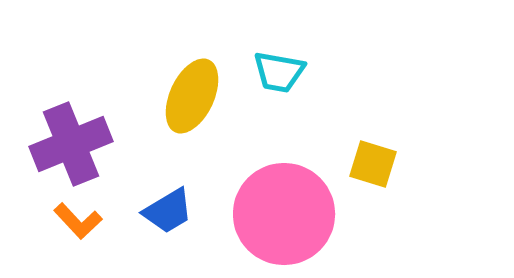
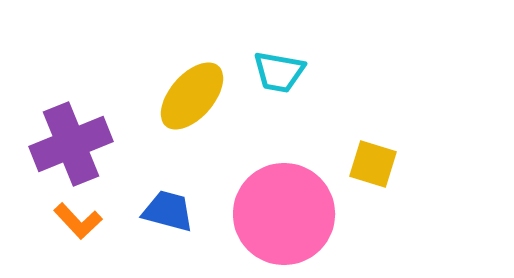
yellow ellipse: rotated 16 degrees clockwise
blue trapezoid: rotated 134 degrees counterclockwise
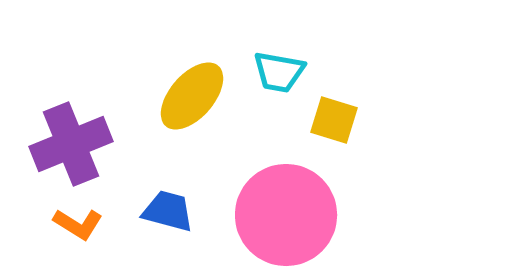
yellow square: moved 39 px left, 44 px up
pink circle: moved 2 px right, 1 px down
orange L-shape: moved 3 px down; rotated 15 degrees counterclockwise
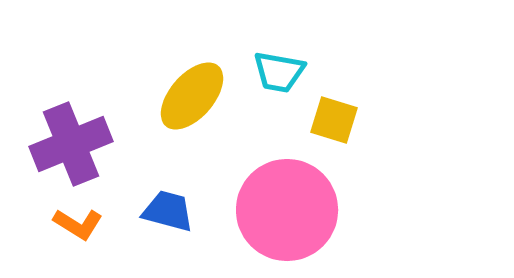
pink circle: moved 1 px right, 5 px up
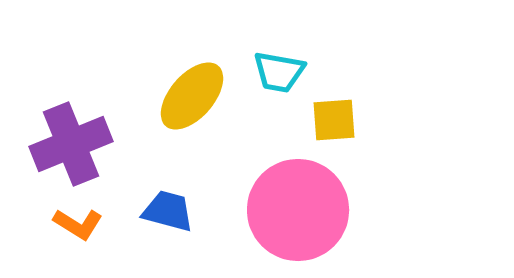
yellow square: rotated 21 degrees counterclockwise
pink circle: moved 11 px right
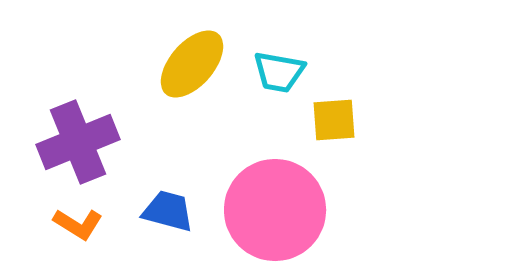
yellow ellipse: moved 32 px up
purple cross: moved 7 px right, 2 px up
pink circle: moved 23 px left
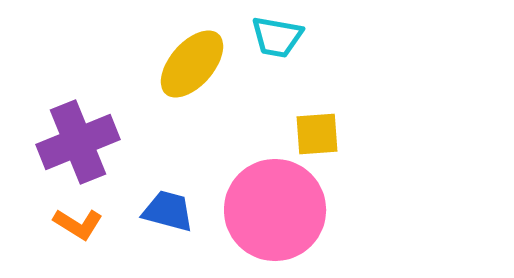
cyan trapezoid: moved 2 px left, 35 px up
yellow square: moved 17 px left, 14 px down
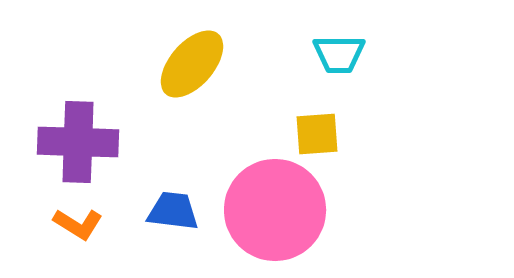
cyan trapezoid: moved 62 px right, 17 px down; rotated 10 degrees counterclockwise
purple cross: rotated 24 degrees clockwise
blue trapezoid: moved 5 px right; rotated 8 degrees counterclockwise
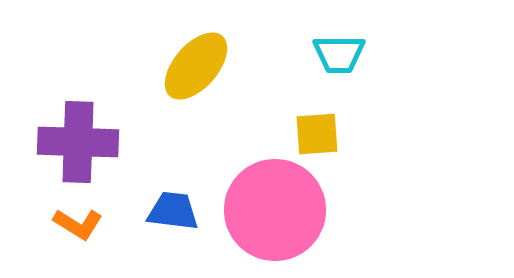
yellow ellipse: moved 4 px right, 2 px down
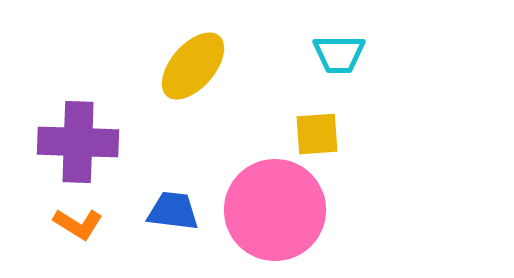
yellow ellipse: moved 3 px left
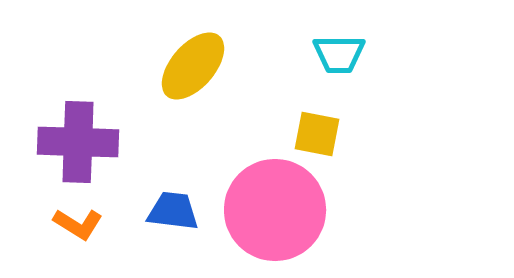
yellow square: rotated 15 degrees clockwise
